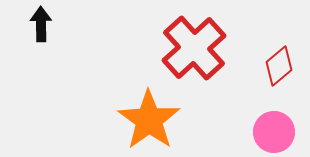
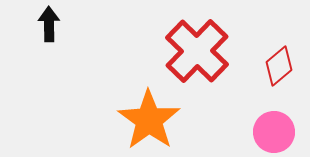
black arrow: moved 8 px right
red cross: moved 3 px right, 3 px down; rotated 4 degrees counterclockwise
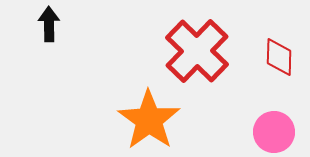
red diamond: moved 9 px up; rotated 48 degrees counterclockwise
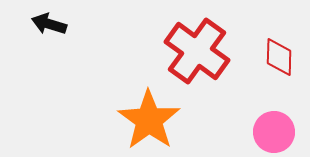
black arrow: rotated 72 degrees counterclockwise
red cross: rotated 8 degrees counterclockwise
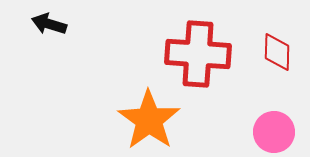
red cross: moved 1 px right, 3 px down; rotated 32 degrees counterclockwise
red diamond: moved 2 px left, 5 px up
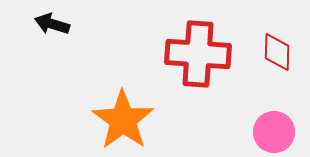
black arrow: moved 3 px right
orange star: moved 26 px left
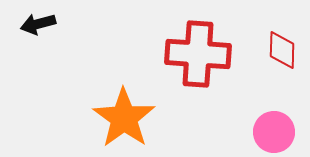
black arrow: moved 14 px left; rotated 32 degrees counterclockwise
red diamond: moved 5 px right, 2 px up
orange star: moved 1 px right, 2 px up
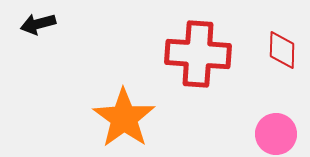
pink circle: moved 2 px right, 2 px down
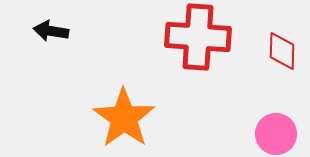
black arrow: moved 13 px right, 7 px down; rotated 24 degrees clockwise
red diamond: moved 1 px down
red cross: moved 17 px up
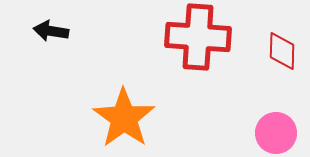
pink circle: moved 1 px up
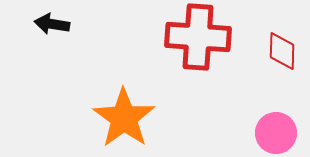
black arrow: moved 1 px right, 7 px up
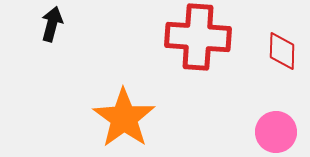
black arrow: rotated 96 degrees clockwise
pink circle: moved 1 px up
